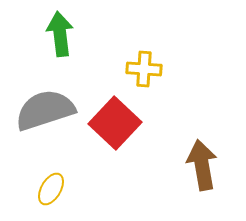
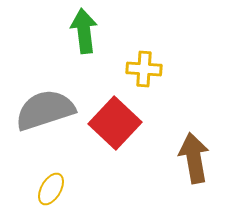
green arrow: moved 24 px right, 3 px up
brown arrow: moved 8 px left, 7 px up
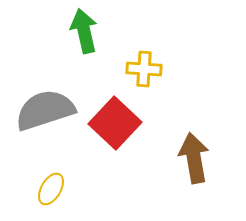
green arrow: rotated 6 degrees counterclockwise
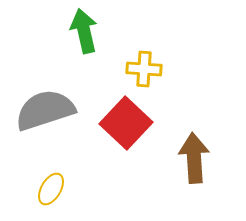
red square: moved 11 px right
brown arrow: rotated 6 degrees clockwise
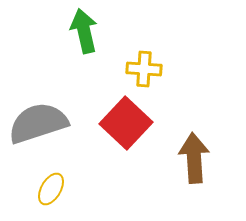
gray semicircle: moved 7 px left, 13 px down
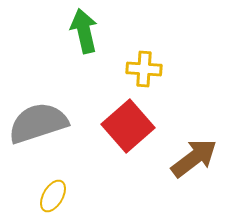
red square: moved 2 px right, 3 px down; rotated 6 degrees clockwise
brown arrow: rotated 57 degrees clockwise
yellow ellipse: moved 2 px right, 7 px down
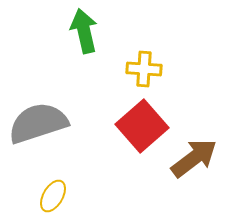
red square: moved 14 px right
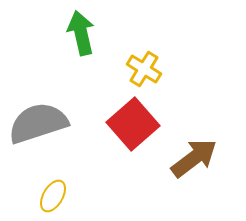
green arrow: moved 3 px left, 2 px down
yellow cross: rotated 28 degrees clockwise
red square: moved 9 px left, 2 px up
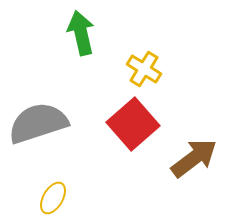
yellow ellipse: moved 2 px down
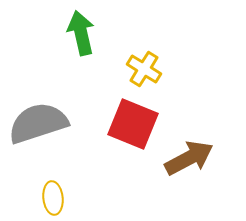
red square: rotated 27 degrees counterclockwise
brown arrow: moved 5 px left; rotated 9 degrees clockwise
yellow ellipse: rotated 36 degrees counterclockwise
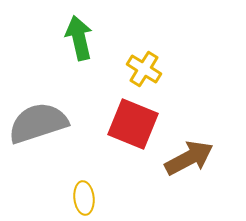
green arrow: moved 2 px left, 5 px down
yellow ellipse: moved 31 px right
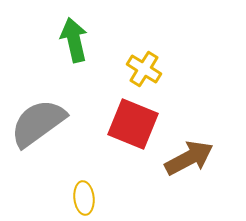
green arrow: moved 5 px left, 2 px down
gray semicircle: rotated 18 degrees counterclockwise
